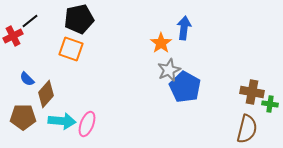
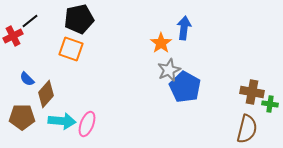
brown pentagon: moved 1 px left
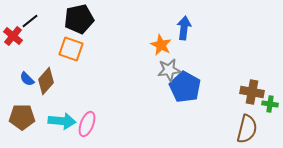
red cross: rotated 24 degrees counterclockwise
orange star: moved 2 px down; rotated 10 degrees counterclockwise
gray star: rotated 15 degrees clockwise
brown diamond: moved 13 px up
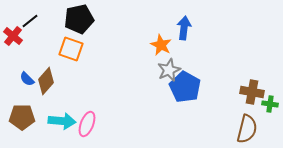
gray star: rotated 15 degrees counterclockwise
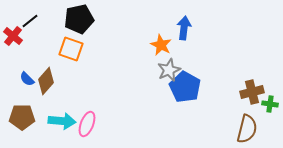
brown cross: rotated 25 degrees counterclockwise
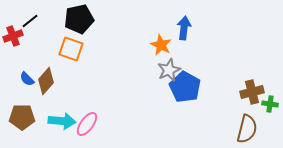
red cross: rotated 30 degrees clockwise
pink ellipse: rotated 15 degrees clockwise
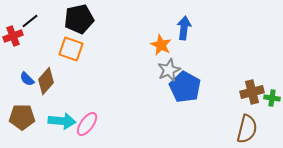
green cross: moved 2 px right, 6 px up
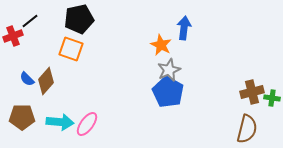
blue pentagon: moved 17 px left, 5 px down
cyan arrow: moved 2 px left, 1 px down
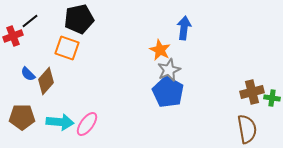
orange star: moved 1 px left, 5 px down
orange square: moved 4 px left, 1 px up
blue semicircle: moved 1 px right, 5 px up
brown semicircle: rotated 24 degrees counterclockwise
